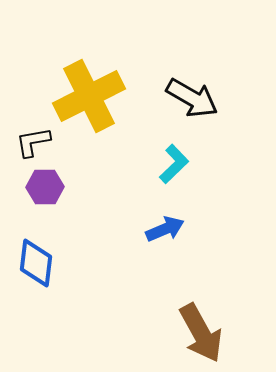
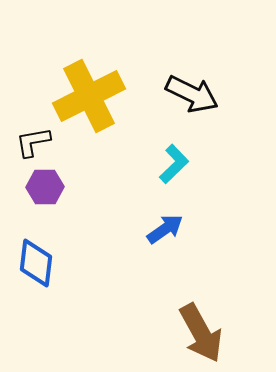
black arrow: moved 4 px up; rotated 4 degrees counterclockwise
blue arrow: rotated 12 degrees counterclockwise
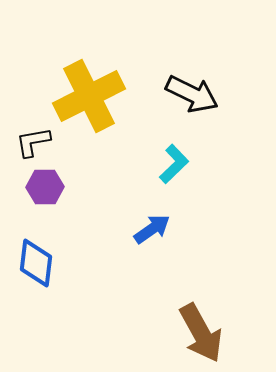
blue arrow: moved 13 px left
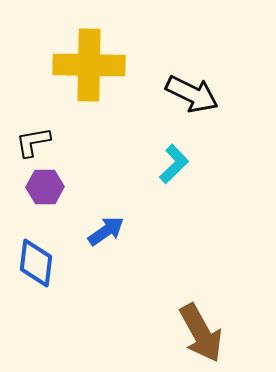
yellow cross: moved 31 px up; rotated 28 degrees clockwise
blue arrow: moved 46 px left, 2 px down
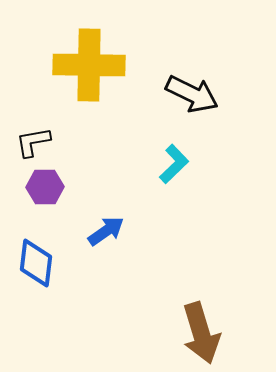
brown arrow: rotated 12 degrees clockwise
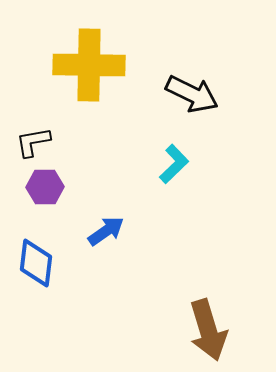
brown arrow: moved 7 px right, 3 px up
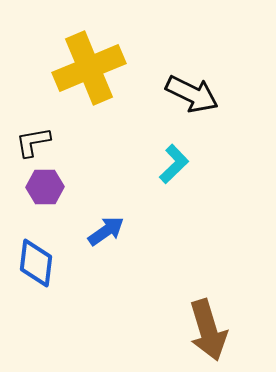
yellow cross: moved 3 px down; rotated 24 degrees counterclockwise
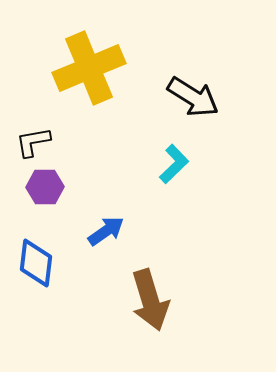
black arrow: moved 1 px right, 3 px down; rotated 6 degrees clockwise
brown arrow: moved 58 px left, 30 px up
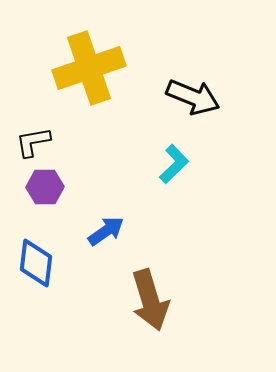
yellow cross: rotated 4 degrees clockwise
black arrow: rotated 10 degrees counterclockwise
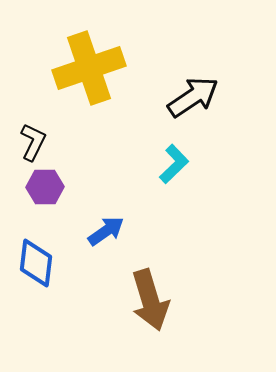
black arrow: rotated 56 degrees counterclockwise
black L-shape: rotated 126 degrees clockwise
